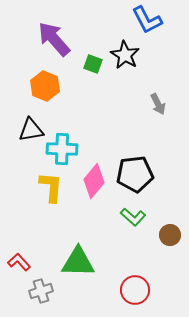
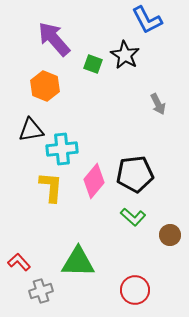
cyan cross: rotated 8 degrees counterclockwise
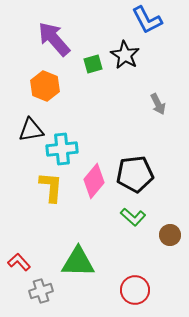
green square: rotated 36 degrees counterclockwise
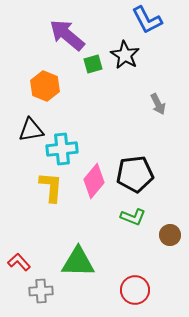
purple arrow: moved 13 px right, 4 px up; rotated 9 degrees counterclockwise
green L-shape: rotated 20 degrees counterclockwise
gray cross: rotated 15 degrees clockwise
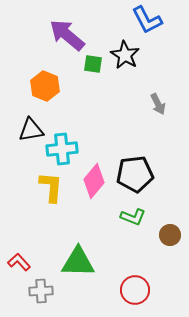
green square: rotated 24 degrees clockwise
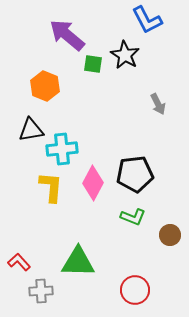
pink diamond: moved 1 px left, 2 px down; rotated 12 degrees counterclockwise
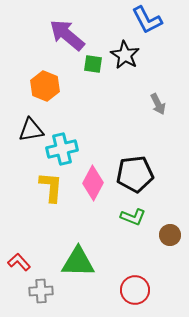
cyan cross: rotated 8 degrees counterclockwise
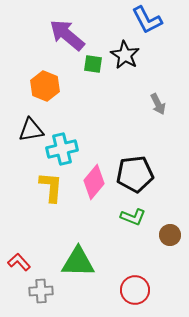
pink diamond: moved 1 px right, 1 px up; rotated 12 degrees clockwise
